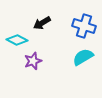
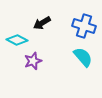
cyan semicircle: rotated 80 degrees clockwise
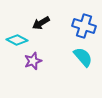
black arrow: moved 1 px left
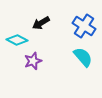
blue cross: rotated 15 degrees clockwise
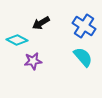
purple star: rotated 12 degrees clockwise
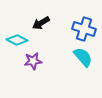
blue cross: moved 3 px down; rotated 15 degrees counterclockwise
